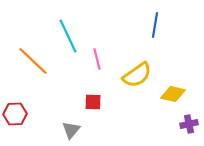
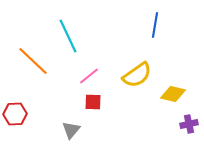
pink line: moved 8 px left, 17 px down; rotated 65 degrees clockwise
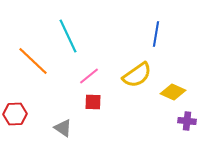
blue line: moved 1 px right, 9 px down
yellow diamond: moved 2 px up; rotated 10 degrees clockwise
purple cross: moved 2 px left, 3 px up; rotated 18 degrees clockwise
gray triangle: moved 8 px left, 2 px up; rotated 36 degrees counterclockwise
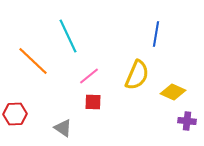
yellow semicircle: rotated 32 degrees counterclockwise
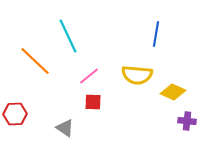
orange line: moved 2 px right
yellow semicircle: rotated 72 degrees clockwise
gray triangle: moved 2 px right
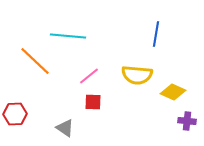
cyan line: rotated 60 degrees counterclockwise
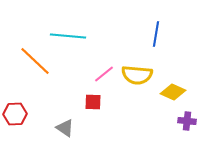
pink line: moved 15 px right, 2 px up
